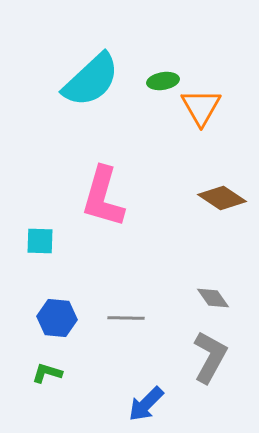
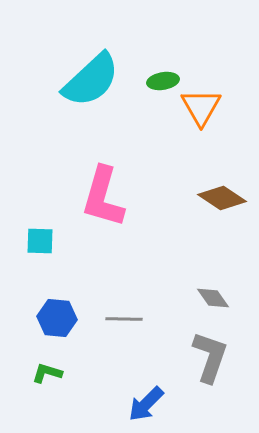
gray line: moved 2 px left, 1 px down
gray L-shape: rotated 10 degrees counterclockwise
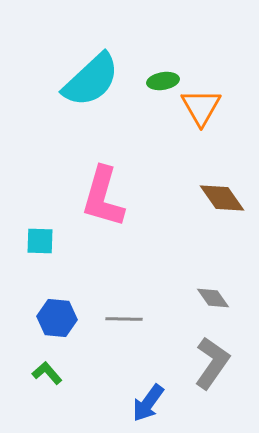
brown diamond: rotated 21 degrees clockwise
gray L-shape: moved 2 px right, 6 px down; rotated 16 degrees clockwise
green L-shape: rotated 32 degrees clockwise
blue arrow: moved 2 px right, 1 px up; rotated 9 degrees counterclockwise
